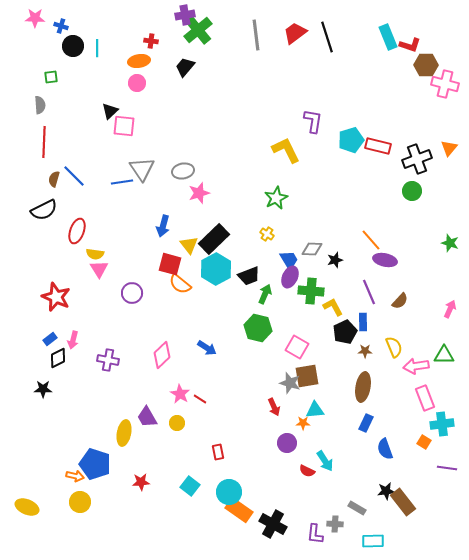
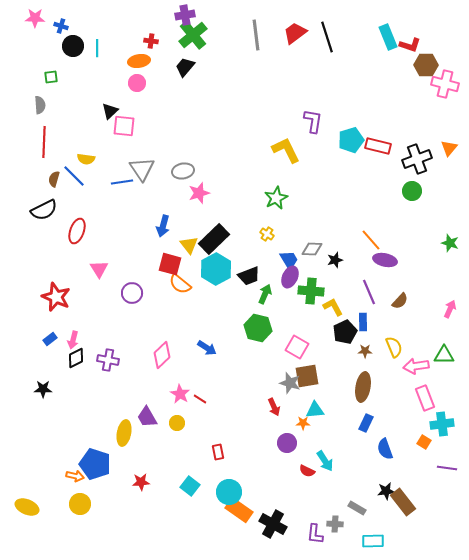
green cross at (198, 30): moved 5 px left, 5 px down
yellow semicircle at (95, 254): moved 9 px left, 95 px up
black diamond at (58, 358): moved 18 px right
yellow circle at (80, 502): moved 2 px down
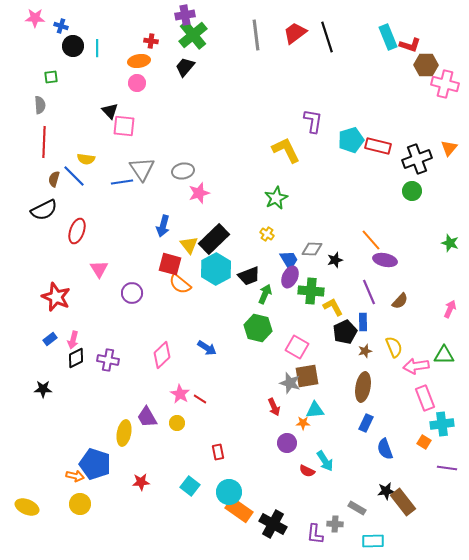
black triangle at (110, 111): rotated 30 degrees counterclockwise
brown star at (365, 351): rotated 16 degrees counterclockwise
